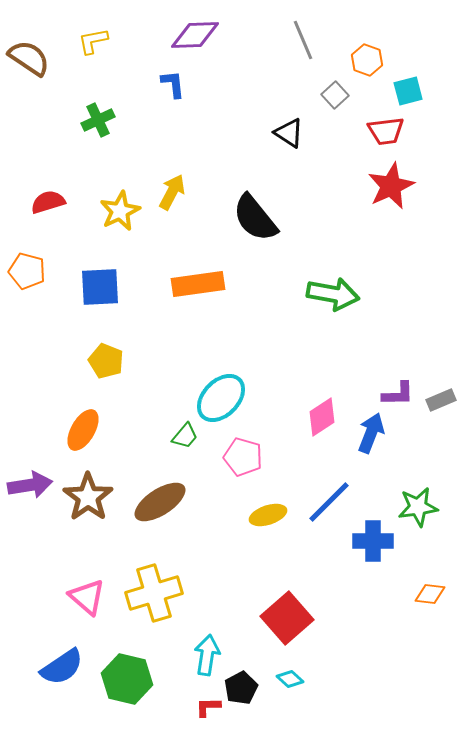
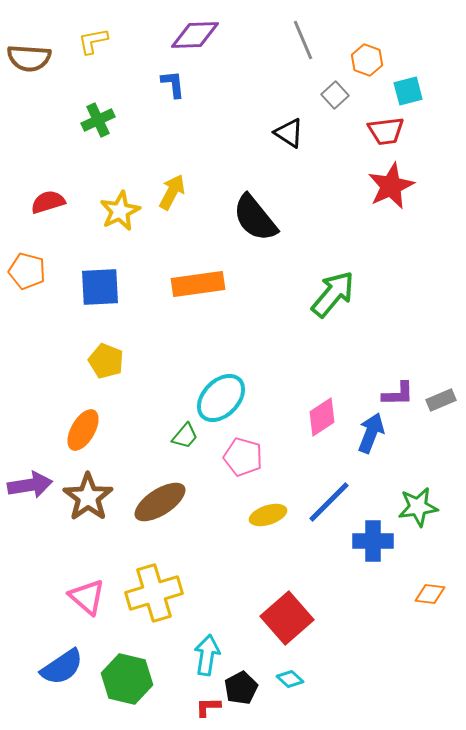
brown semicircle at (29, 58): rotated 150 degrees clockwise
green arrow at (333, 294): rotated 60 degrees counterclockwise
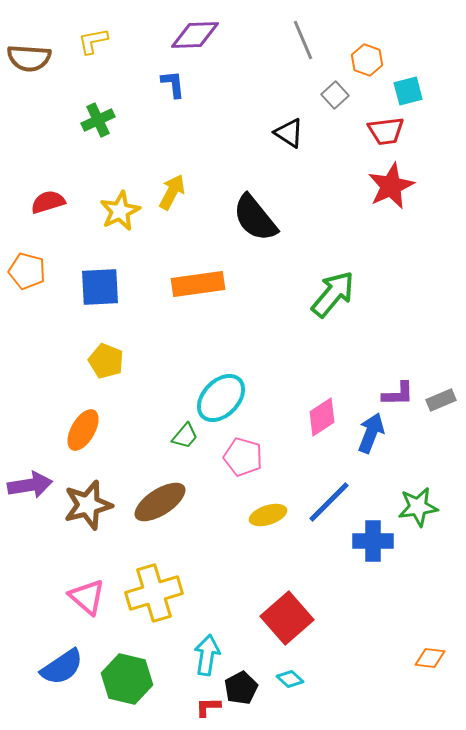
brown star at (88, 497): moved 8 px down; rotated 21 degrees clockwise
orange diamond at (430, 594): moved 64 px down
